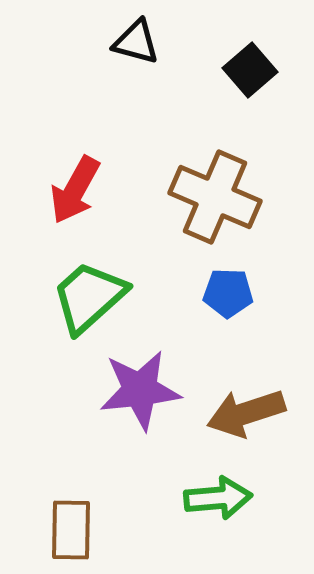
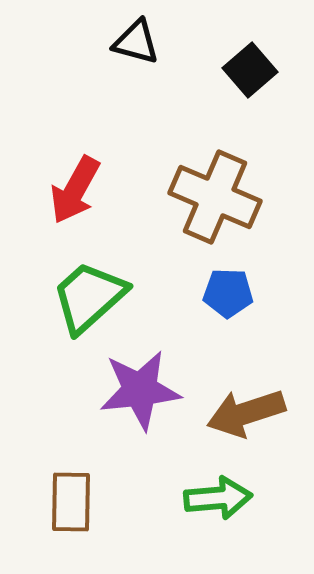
brown rectangle: moved 28 px up
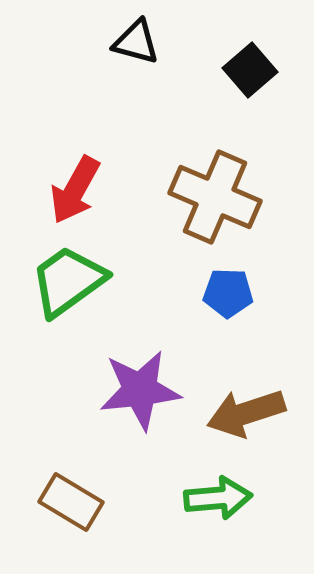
green trapezoid: moved 21 px left, 16 px up; rotated 6 degrees clockwise
brown rectangle: rotated 60 degrees counterclockwise
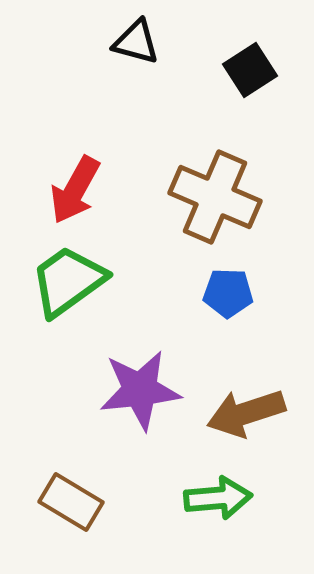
black square: rotated 8 degrees clockwise
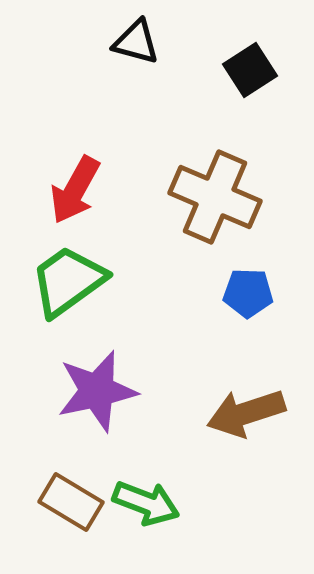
blue pentagon: moved 20 px right
purple star: moved 43 px left, 1 px down; rotated 6 degrees counterclockwise
green arrow: moved 72 px left, 5 px down; rotated 26 degrees clockwise
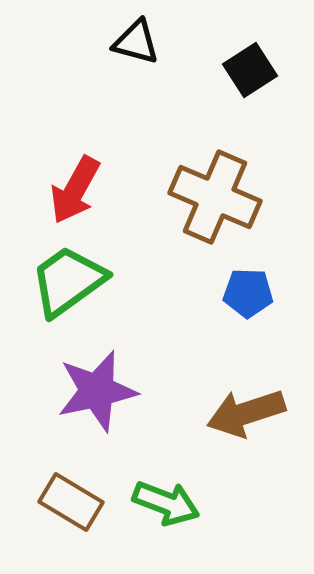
green arrow: moved 20 px right
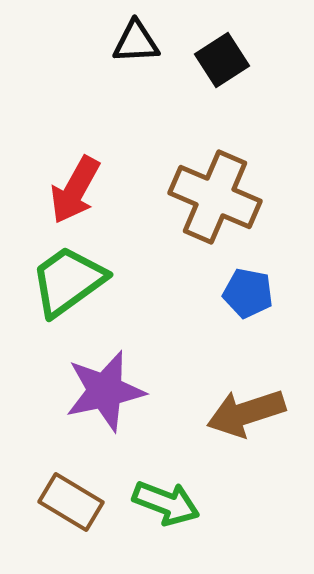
black triangle: rotated 18 degrees counterclockwise
black square: moved 28 px left, 10 px up
blue pentagon: rotated 9 degrees clockwise
purple star: moved 8 px right
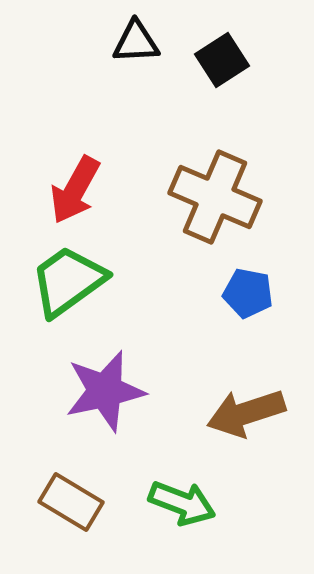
green arrow: moved 16 px right
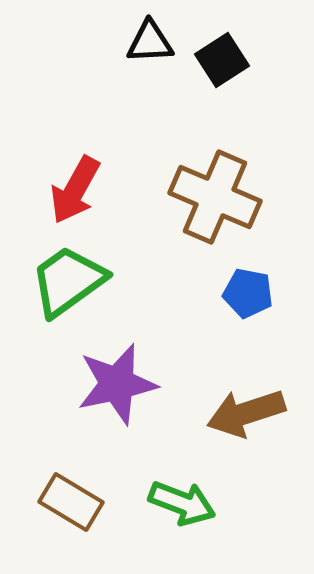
black triangle: moved 14 px right
purple star: moved 12 px right, 7 px up
